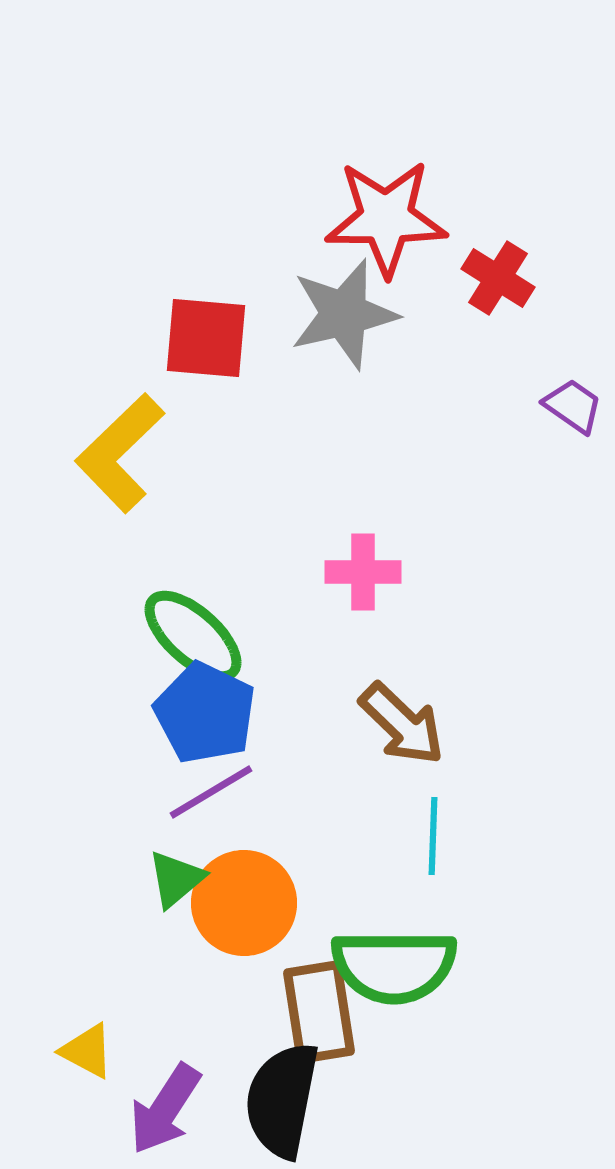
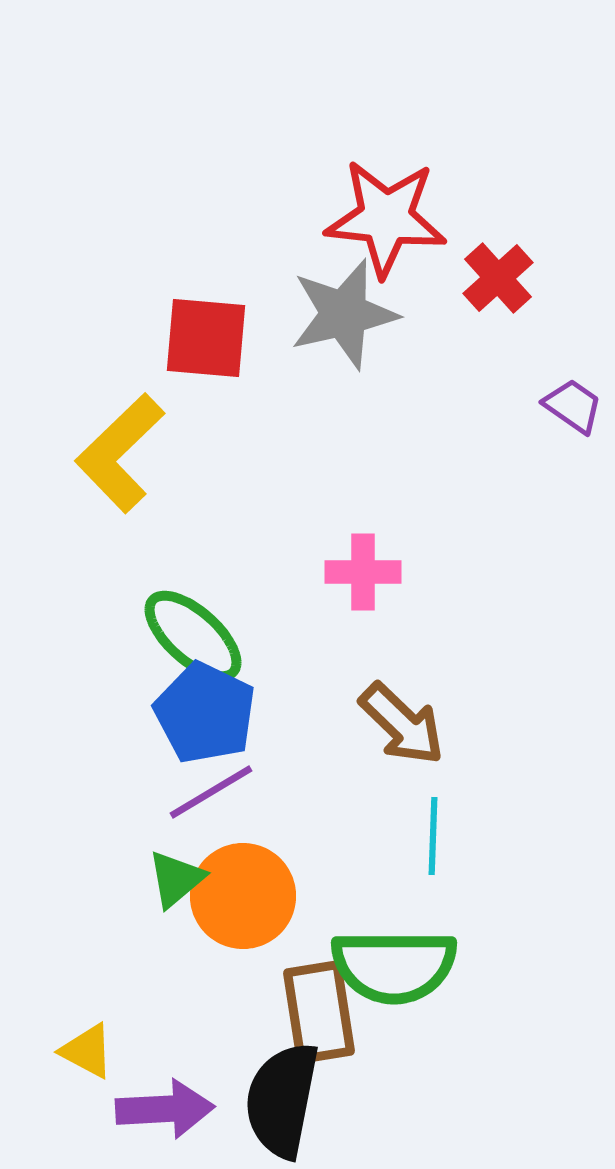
red star: rotated 6 degrees clockwise
red cross: rotated 16 degrees clockwise
orange circle: moved 1 px left, 7 px up
purple arrow: rotated 126 degrees counterclockwise
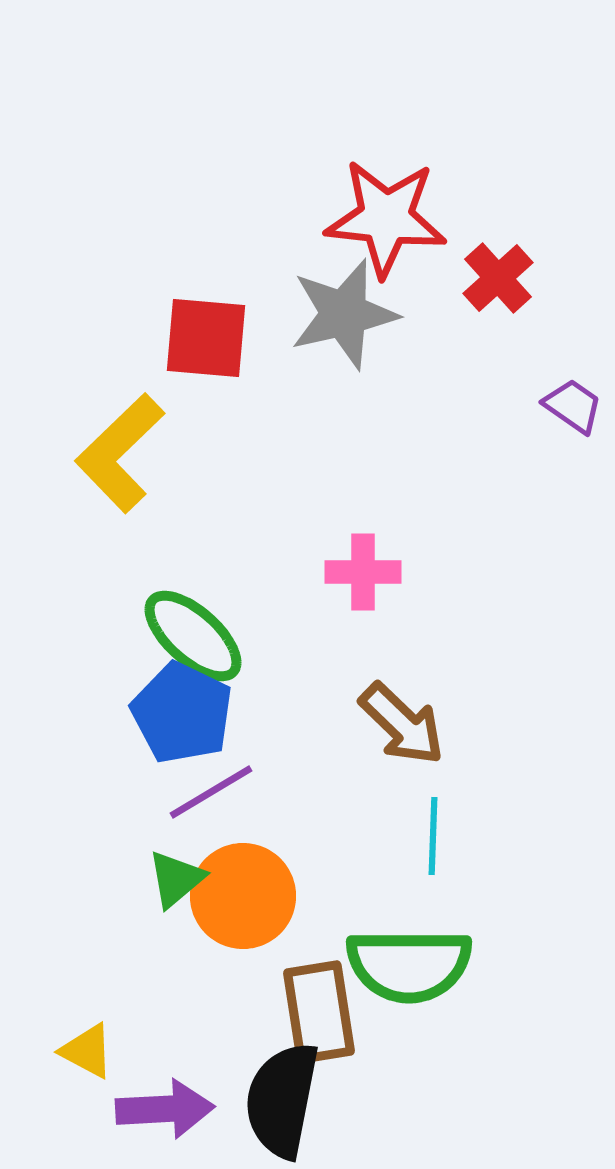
blue pentagon: moved 23 px left
green semicircle: moved 15 px right, 1 px up
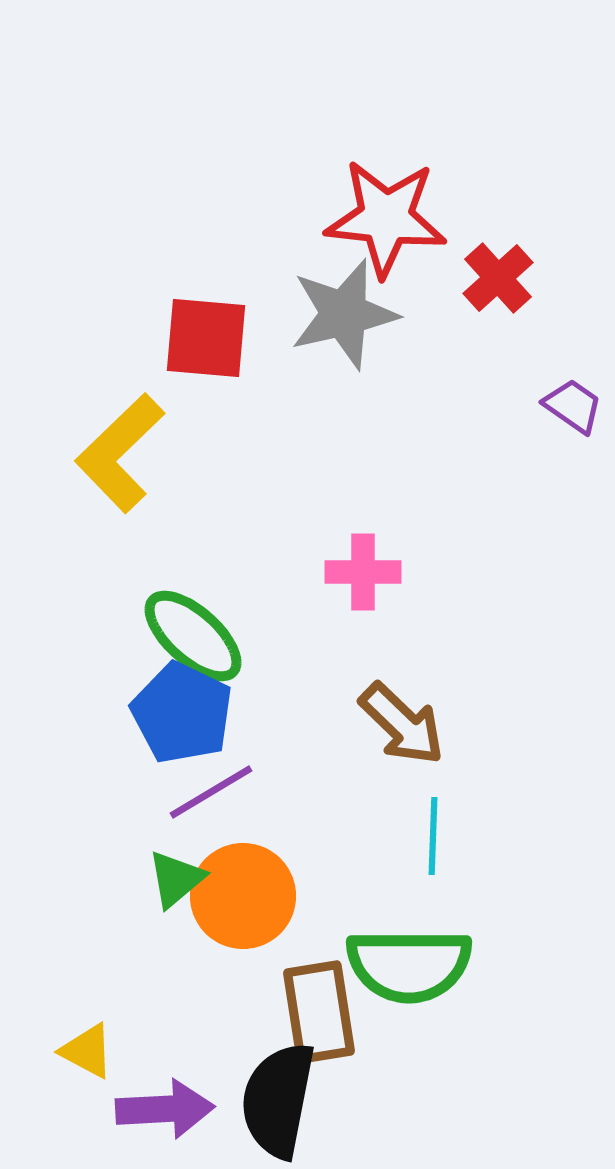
black semicircle: moved 4 px left
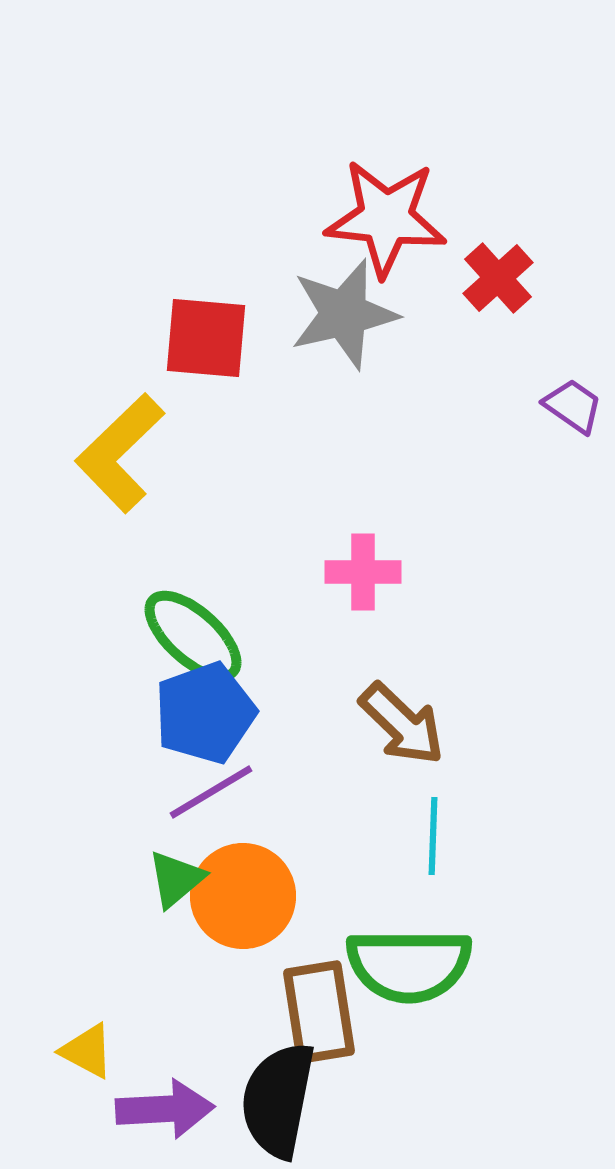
blue pentagon: moved 23 px right; rotated 26 degrees clockwise
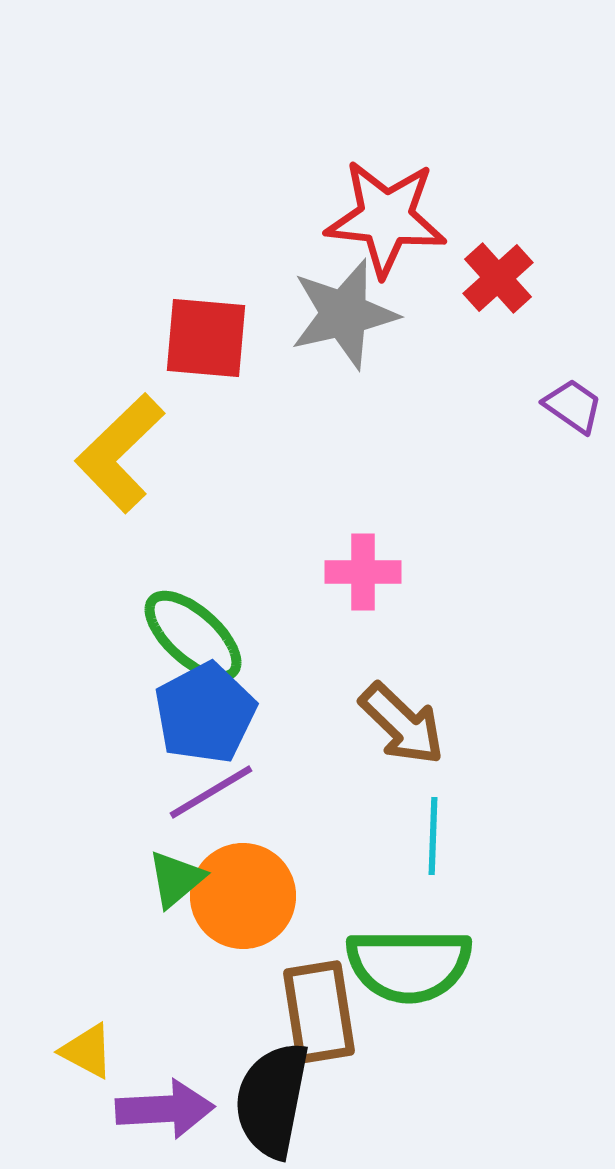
blue pentagon: rotated 8 degrees counterclockwise
black semicircle: moved 6 px left
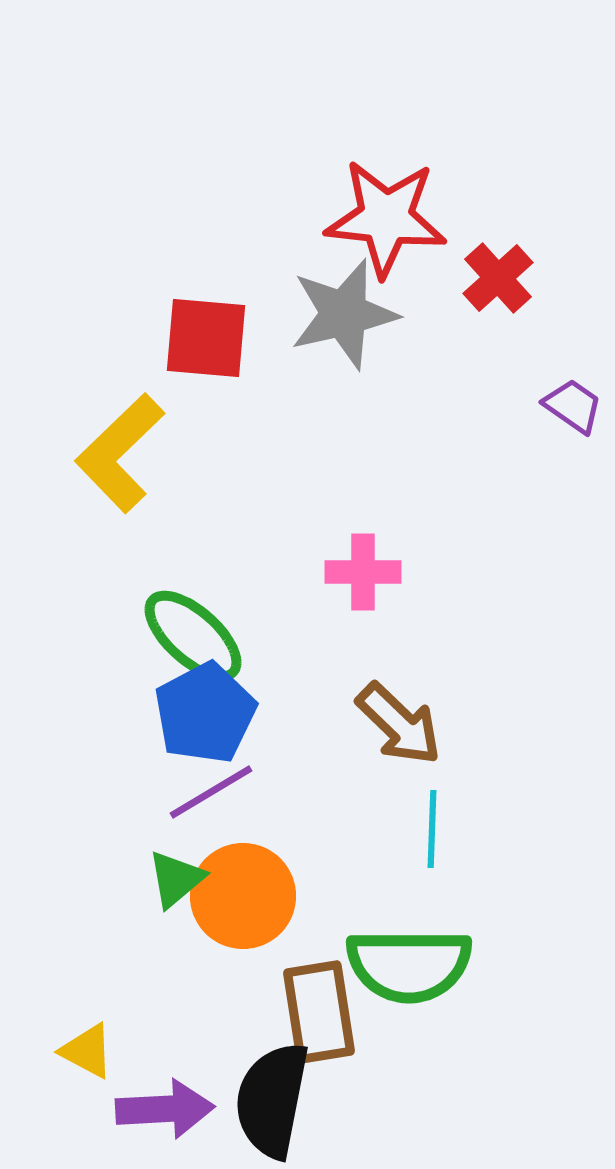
brown arrow: moved 3 px left
cyan line: moved 1 px left, 7 px up
